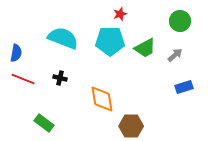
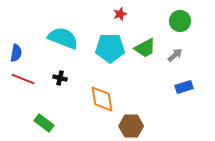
cyan pentagon: moved 7 px down
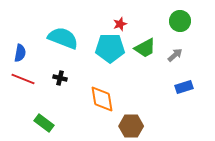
red star: moved 10 px down
blue semicircle: moved 4 px right
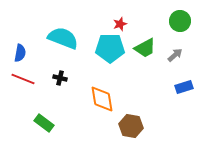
brown hexagon: rotated 10 degrees clockwise
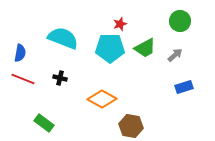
orange diamond: rotated 52 degrees counterclockwise
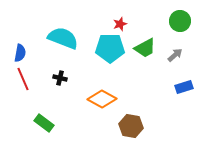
red line: rotated 45 degrees clockwise
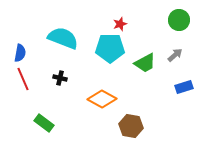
green circle: moved 1 px left, 1 px up
green trapezoid: moved 15 px down
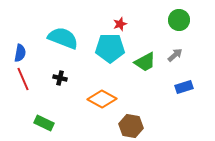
green trapezoid: moved 1 px up
green rectangle: rotated 12 degrees counterclockwise
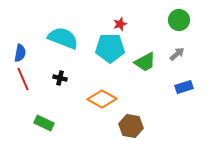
gray arrow: moved 2 px right, 1 px up
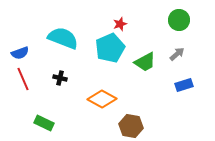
cyan pentagon: rotated 24 degrees counterclockwise
blue semicircle: rotated 60 degrees clockwise
blue rectangle: moved 2 px up
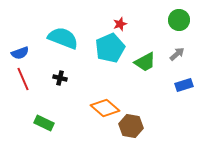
orange diamond: moved 3 px right, 9 px down; rotated 12 degrees clockwise
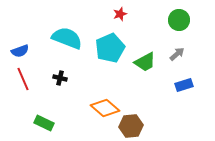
red star: moved 10 px up
cyan semicircle: moved 4 px right
blue semicircle: moved 2 px up
brown hexagon: rotated 15 degrees counterclockwise
